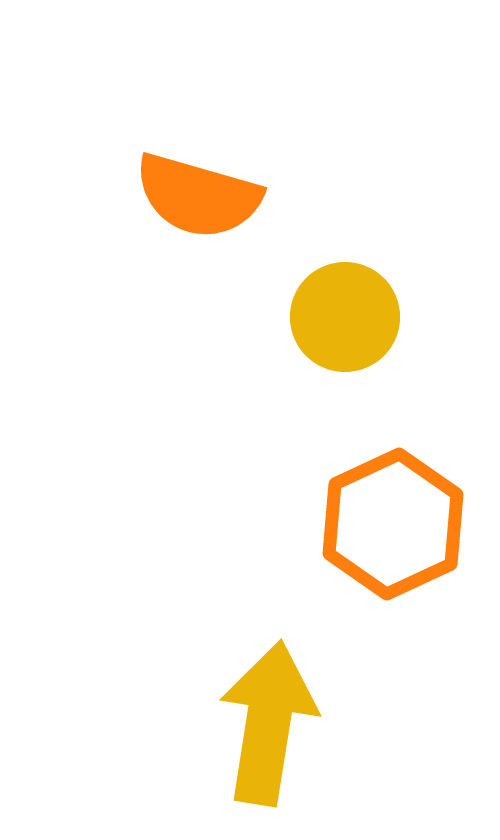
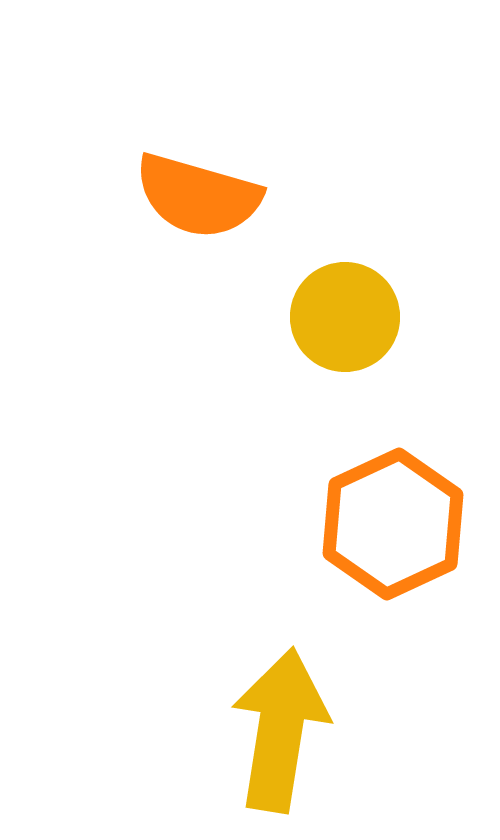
yellow arrow: moved 12 px right, 7 px down
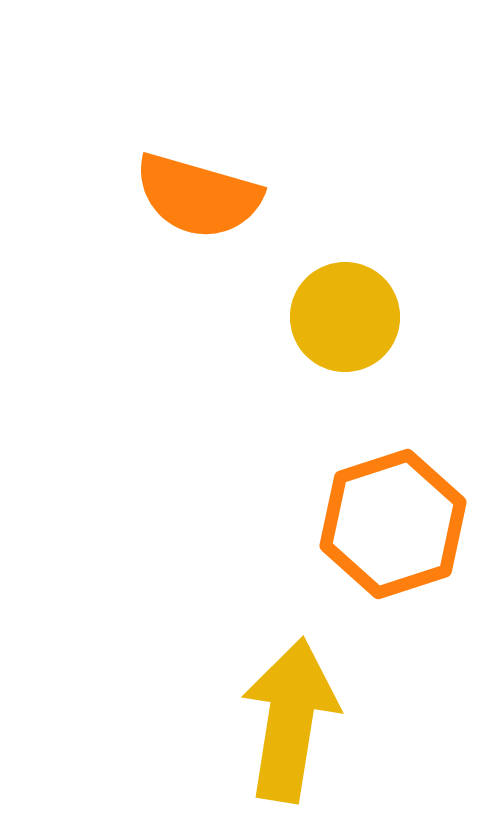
orange hexagon: rotated 7 degrees clockwise
yellow arrow: moved 10 px right, 10 px up
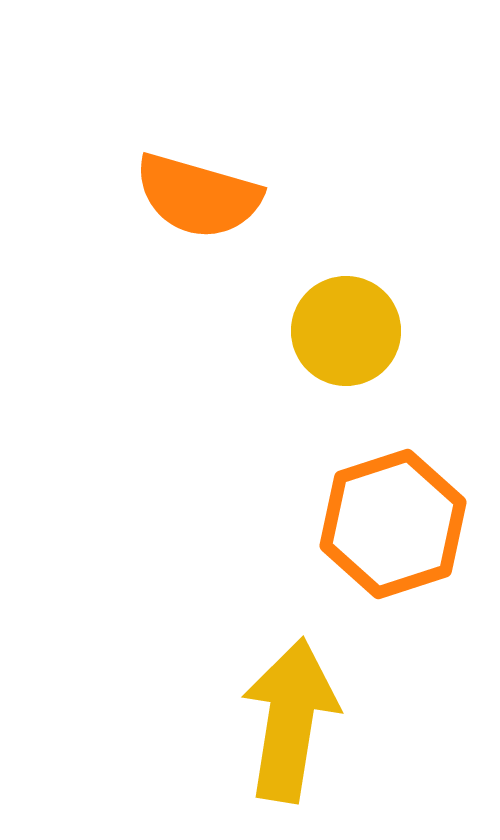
yellow circle: moved 1 px right, 14 px down
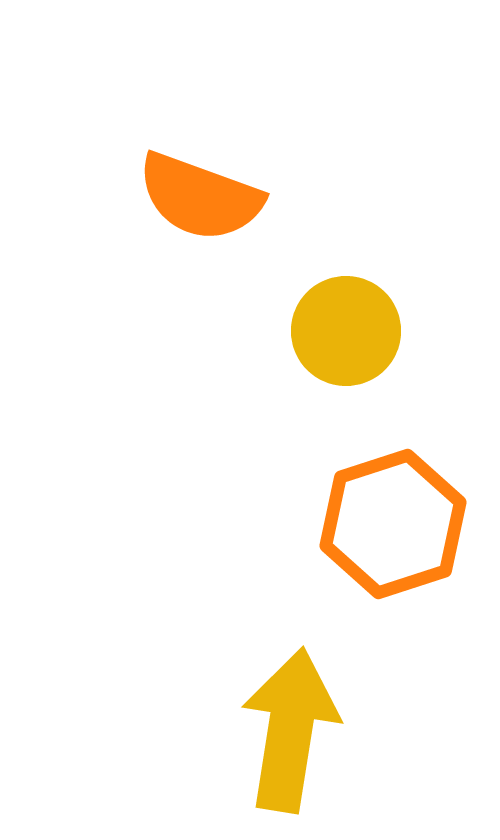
orange semicircle: moved 2 px right, 1 px down; rotated 4 degrees clockwise
yellow arrow: moved 10 px down
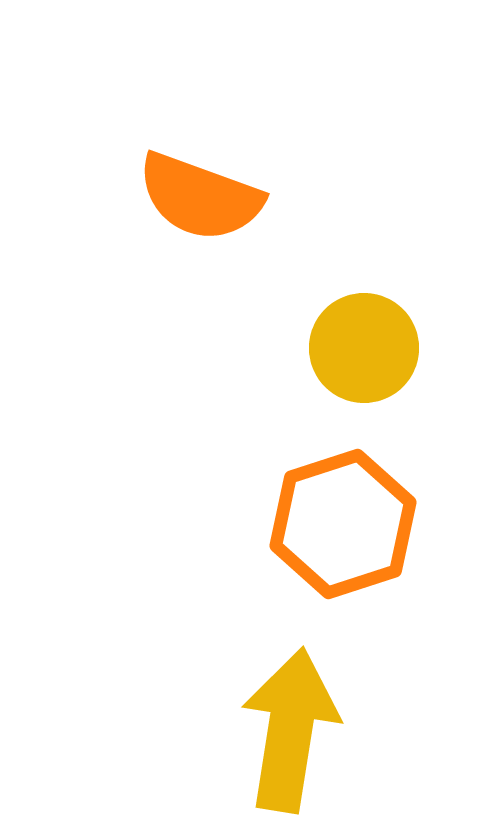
yellow circle: moved 18 px right, 17 px down
orange hexagon: moved 50 px left
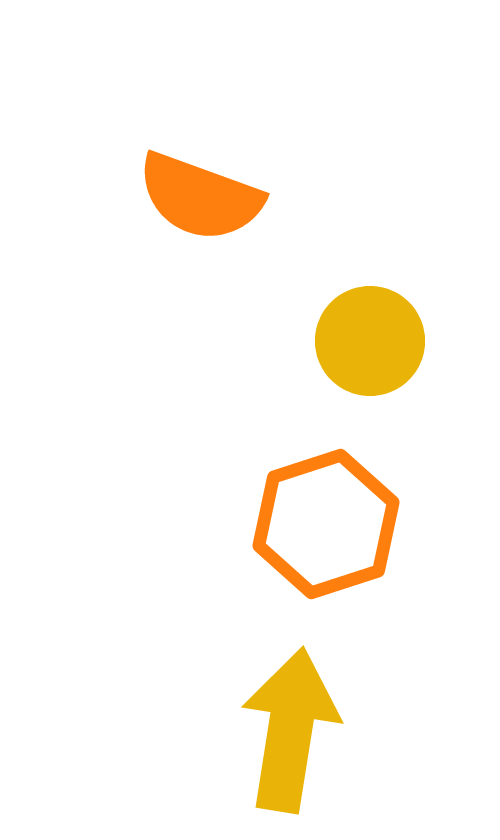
yellow circle: moved 6 px right, 7 px up
orange hexagon: moved 17 px left
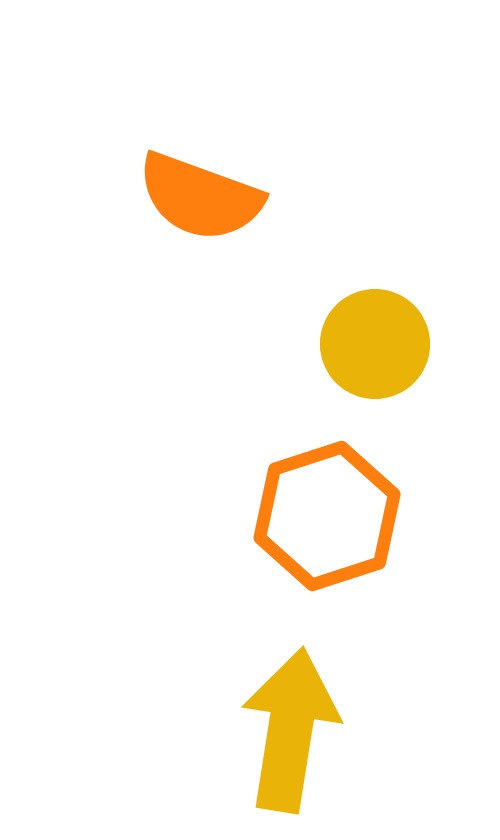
yellow circle: moved 5 px right, 3 px down
orange hexagon: moved 1 px right, 8 px up
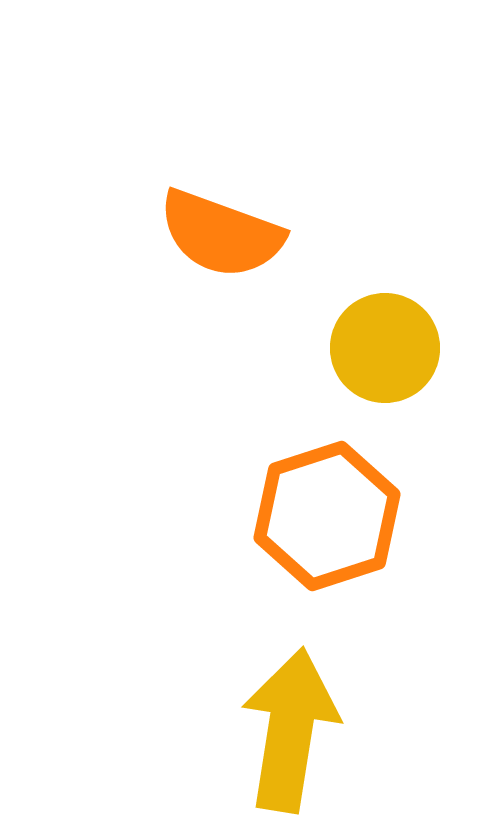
orange semicircle: moved 21 px right, 37 px down
yellow circle: moved 10 px right, 4 px down
